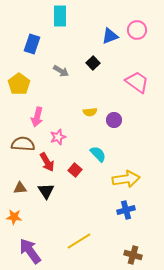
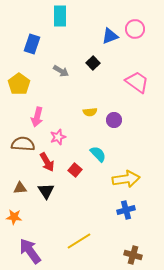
pink circle: moved 2 px left, 1 px up
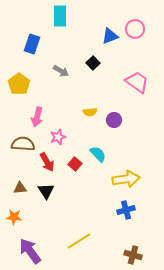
red square: moved 6 px up
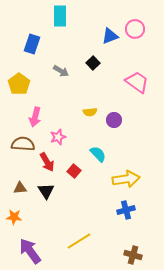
pink arrow: moved 2 px left
red square: moved 1 px left, 7 px down
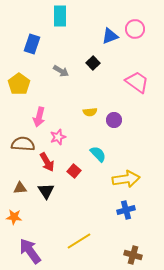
pink arrow: moved 4 px right
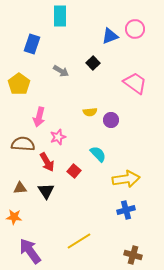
pink trapezoid: moved 2 px left, 1 px down
purple circle: moved 3 px left
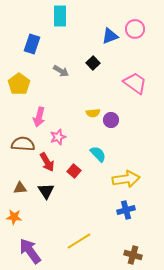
yellow semicircle: moved 3 px right, 1 px down
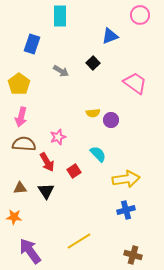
pink circle: moved 5 px right, 14 px up
pink arrow: moved 18 px left
brown semicircle: moved 1 px right
red square: rotated 16 degrees clockwise
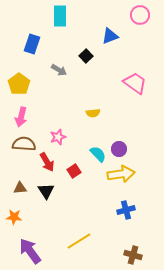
black square: moved 7 px left, 7 px up
gray arrow: moved 2 px left, 1 px up
purple circle: moved 8 px right, 29 px down
yellow arrow: moved 5 px left, 5 px up
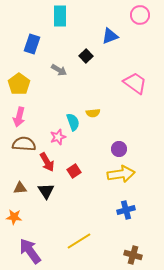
pink arrow: moved 2 px left
cyan semicircle: moved 25 px left, 32 px up; rotated 24 degrees clockwise
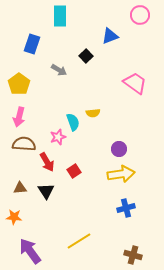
blue cross: moved 2 px up
